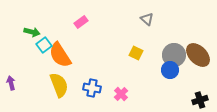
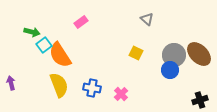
brown ellipse: moved 1 px right, 1 px up
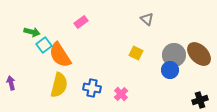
yellow semicircle: rotated 35 degrees clockwise
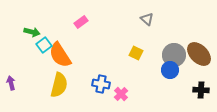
blue cross: moved 9 px right, 4 px up
black cross: moved 1 px right, 10 px up; rotated 21 degrees clockwise
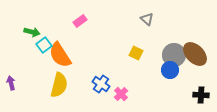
pink rectangle: moved 1 px left, 1 px up
brown ellipse: moved 4 px left
blue cross: rotated 24 degrees clockwise
black cross: moved 5 px down
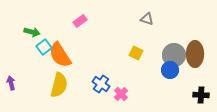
gray triangle: rotated 24 degrees counterclockwise
cyan square: moved 2 px down
brown ellipse: rotated 45 degrees clockwise
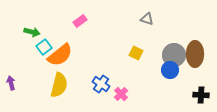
orange semicircle: rotated 96 degrees counterclockwise
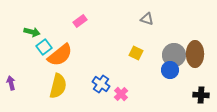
yellow semicircle: moved 1 px left, 1 px down
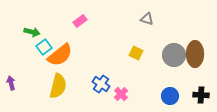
blue circle: moved 26 px down
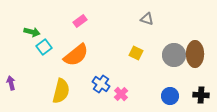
orange semicircle: moved 16 px right
yellow semicircle: moved 3 px right, 5 px down
